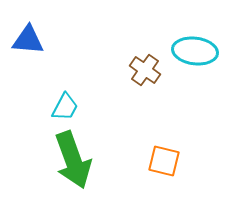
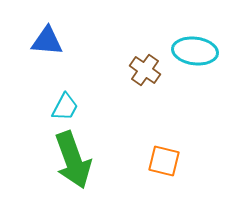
blue triangle: moved 19 px right, 1 px down
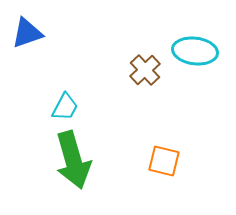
blue triangle: moved 20 px left, 8 px up; rotated 24 degrees counterclockwise
brown cross: rotated 12 degrees clockwise
green arrow: rotated 4 degrees clockwise
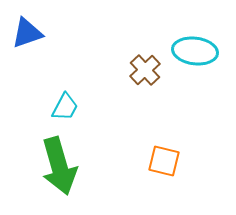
green arrow: moved 14 px left, 6 px down
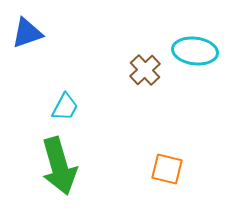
orange square: moved 3 px right, 8 px down
